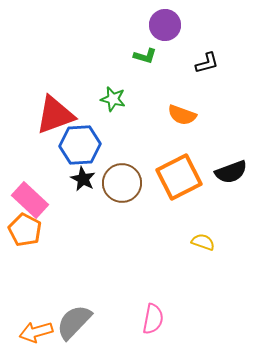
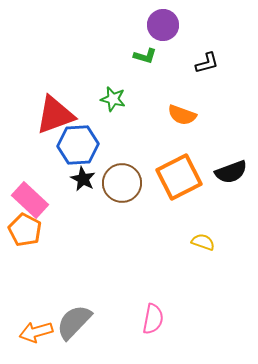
purple circle: moved 2 px left
blue hexagon: moved 2 px left
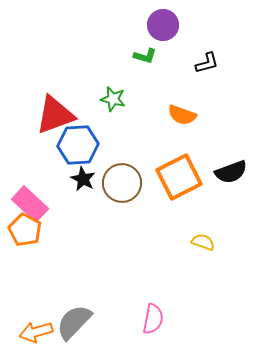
pink rectangle: moved 4 px down
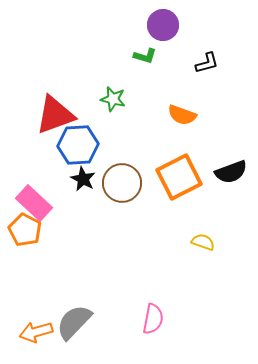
pink rectangle: moved 4 px right, 1 px up
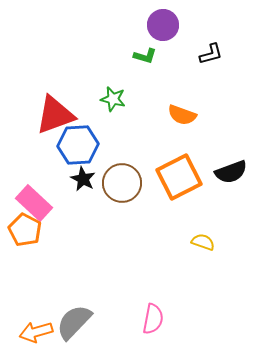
black L-shape: moved 4 px right, 9 px up
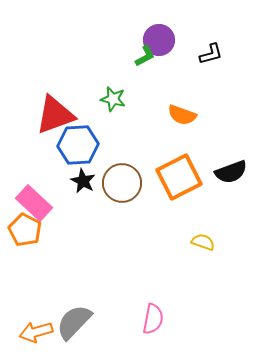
purple circle: moved 4 px left, 15 px down
green L-shape: rotated 45 degrees counterclockwise
black star: moved 2 px down
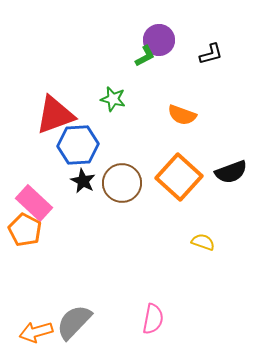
orange square: rotated 21 degrees counterclockwise
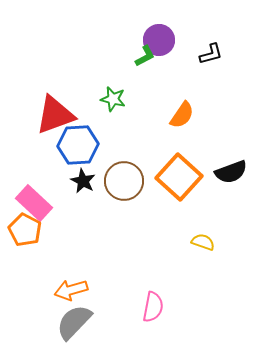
orange semicircle: rotated 76 degrees counterclockwise
brown circle: moved 2 px right, 2 px up
pink semicircle: moved 12 px up
orange arrow: moved 35 px right, 42 px up
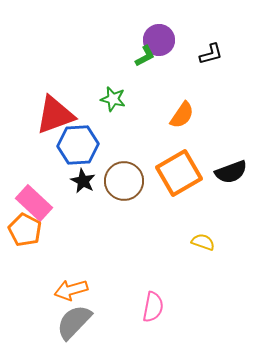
orange square: moved 4 px up; rotated 18 degrees clockwise
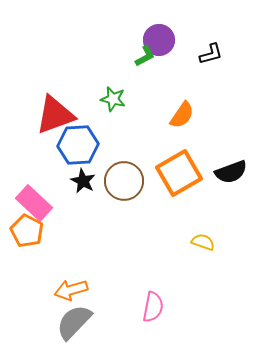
orange pentagon: moved 2 px right, 1 px down
